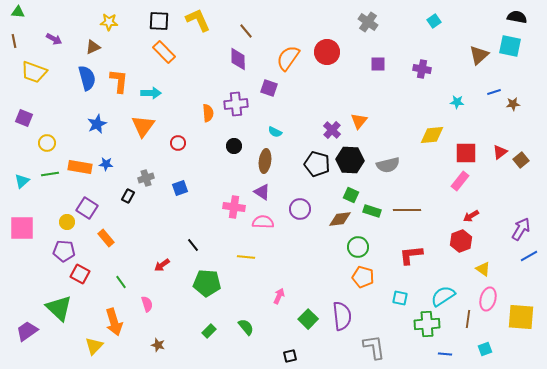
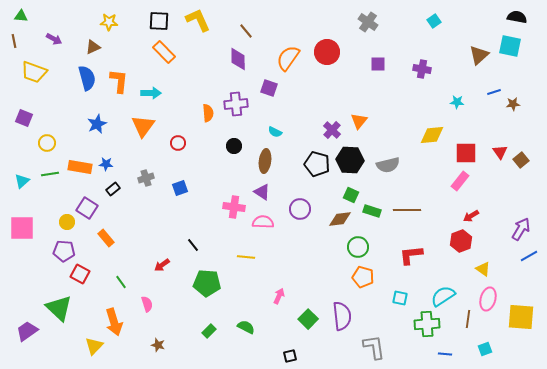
green triangle at (18, 12): moved 3 px right, 4 px down
red triangle at (500, 152): rotated 28 degrees counterclockwise
black rectangle at (128, 196): moved 15 px left, 7 px up; rotated 24 degrees clockwise
green semicircle at (246, 327): rotated 24 degrees counterclockwise
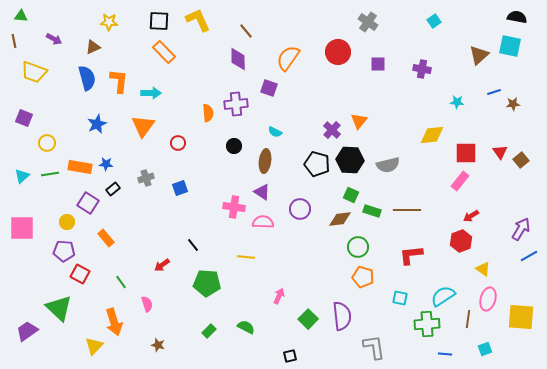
red circle at (327, 52): moved 11 px right
cyan triangle at (22, 181): moved 5 px up
purple square at (87, 208): moved 1 px right, 5 px up
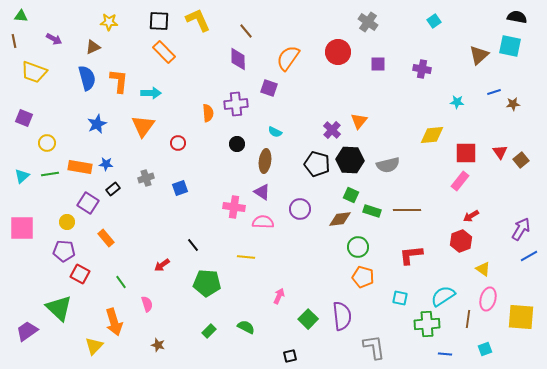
black circle at (234, 146): moved 3 px right, 2 px up
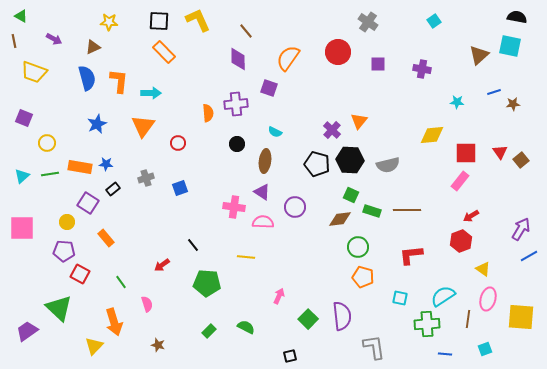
green triangle at (21, 16): rotated 24 degrees clockwise
purple circle at (300, 209): moved 5 px left, 2 px up
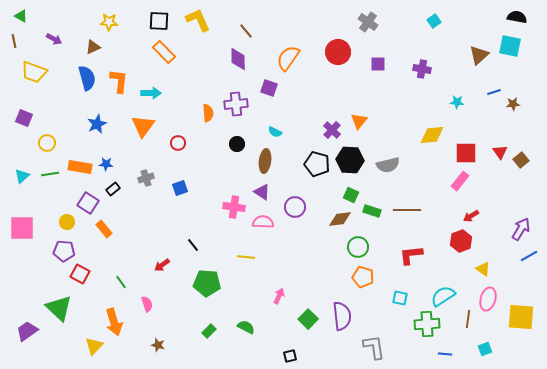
orange rectangle at (106, 238): moved 2 px left, 9 px up
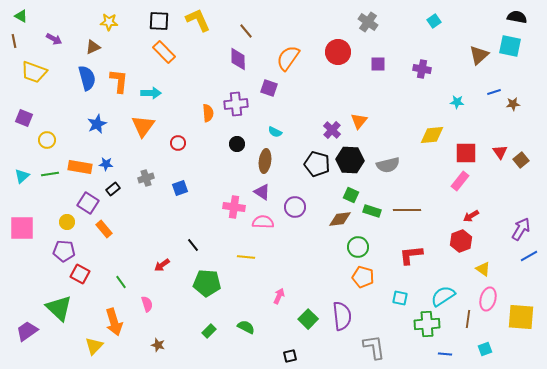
yellow circle at (47, 143): moved 3 px up
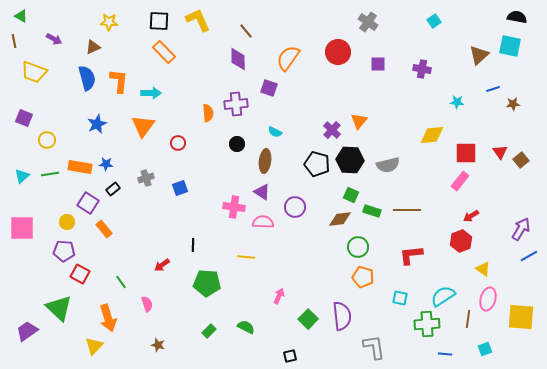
blue line at (494, 92): moved 1 px left, 3 px up
black line at (193, 245): rotated 40 degrees clockwise
orange arrow at (114, 322): moved 6 px left, 4 px up
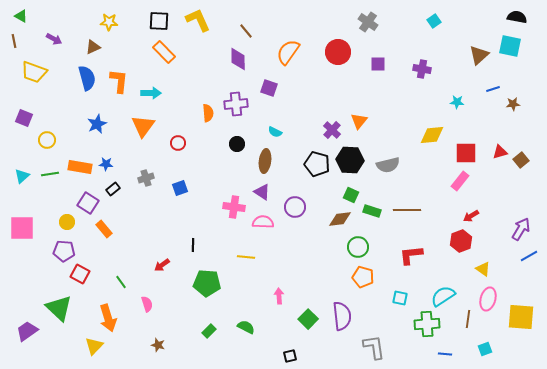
orange semicircle at (288, 58): moved 6 px up
red triangle at (500, 152): rotated 49 degrees clockwise
pink arrow at (279, 296): rotated 28 degrees counterclockwise
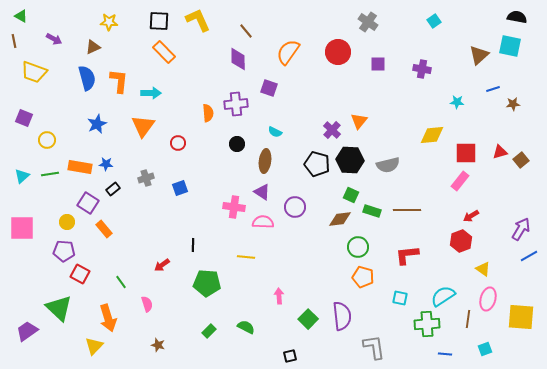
red L-shape at (411, 255): moved 4 px left
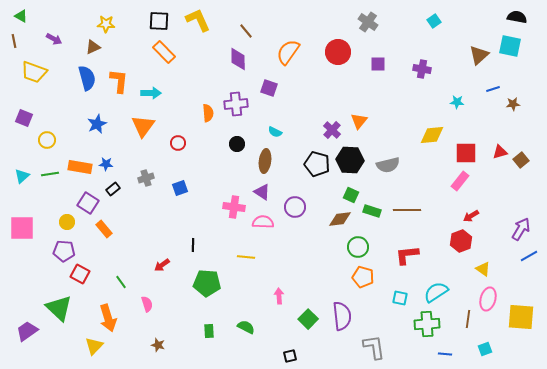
yellow star at (109, 22): moved 3 px left, 2 px down
cyan semicircle at (443, 296): moved 7 px left, 4 px up
green rectangle at (209, 331): rotated 48 degrees counterclockwise
